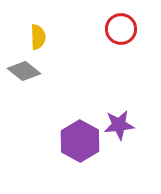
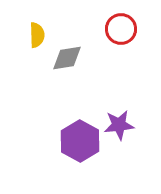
yellow semicircle: moved 1 px left, 2 px up
gray diamond: moved 43 px right, 13 px up; rotated 48 degrees counterclockwise
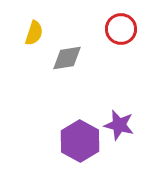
yellow semicircle: moved 3 px left, 2 px up; rotated 20 degrees clockwise
purple star: rotated 20 degrees clockwise
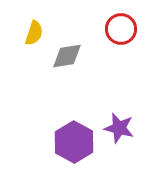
gray diamond: moved 2 px up
purple star: moved 3 px down
purple hexagon: moved 6 px left, 1 px down
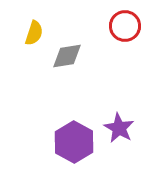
red circle: moved 4 px right, 3 px up
purple star: rotated 16 degrees clockwise
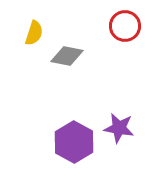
gray diamond: rotated 20 degrees clockwise
purple star: rotated 20 degrees counterclockwise
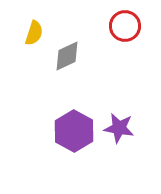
gray diamond: rotated 36 degrees counterclockwise
purple hexagon: moved 11 px up
